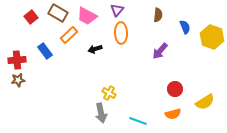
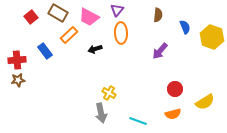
pink trapezoid: moved 2 px right, 1 px down
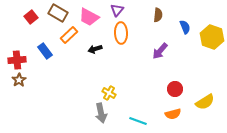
brown star: moved 1 px right; rotated 24 degrees counterclockwise
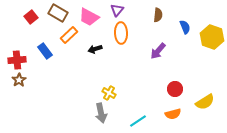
purple arrow: moved 2 px left
cyan line: rotated 54 degrees counterclockwise
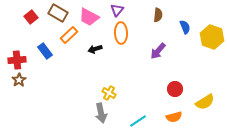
orange semicircle: moved 1 px right, 3 px down
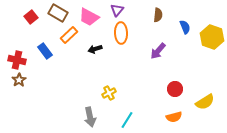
red cross: rotated 18 degrees clockwise
yellow cross: rotated 32 degrees clockwise
gray arrow: moved 11 px left, 4 px down
cyan line: moved 11 px left, 1 px up; rotated 24 degrees counterclockwise
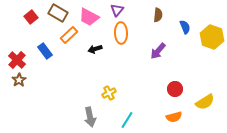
red cross: rotated 30 degrees clockwise
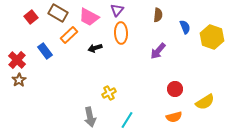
black arrow: moved 1 px up
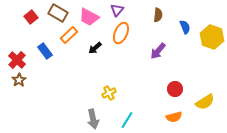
orange ellipse: rotated 25 degrees clockwise
black arrow: rotated 24 degrees counterclockwise
gray arrow: moved 3 px right, 2 px down
